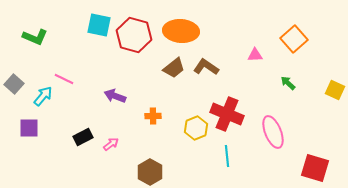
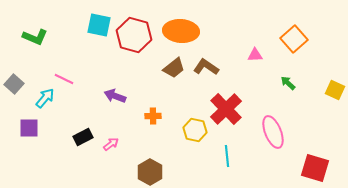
cyan arrow: moved 2 px right, 2 px down
red cross: moved 1 px left, 5 px up; rotated 24 degrees clockwise
yellow hexagon: moved 1 px left, 2 px down; rotated 25 degrees counterclockwise
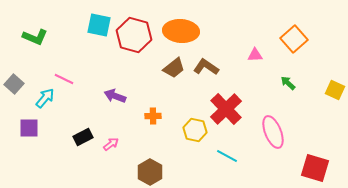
cyan line: rotated 55 degrees counterclockwise
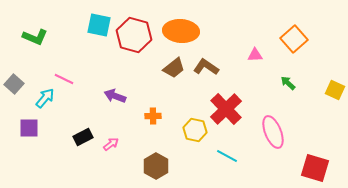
brown hexagon: moved 6 px right, 6 px up
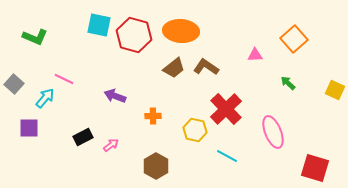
pink arrow: moved 1 px down
